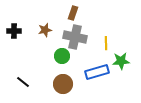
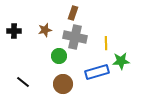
green circle: moved 3 px left
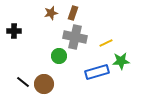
brown star: moved 6 px right, 17 px up
yellow line: rotated 64 degrees clockwise
brown circle: moved 19 px left
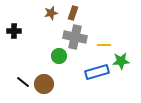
yellow line: moved 2 px left, 2 px down; rotated 24 degrees clockwise
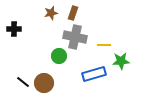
black cross: moved 2 px up
blue rectangle: moved 3 px left, 2 px down
brown circle: moved 1 px up
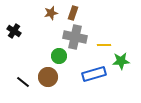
black cross: moved 2 px down; rotated 32 degrees clockwise
brown circle: moved 4 px right, 6 px up
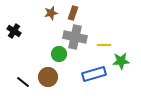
green circle: moved 2 px up
